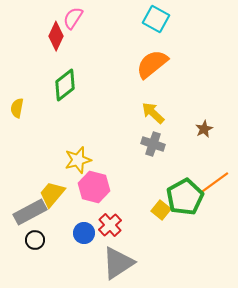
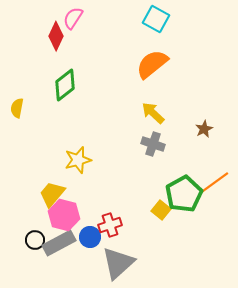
pink hexagon: moved 30 px left, 28 px down
green pentagon: moved 1 px left, 3 px up
gray rectangle: moved 29 px right, 31 px down
red cross: rotated 25 degrees clockwise
blue circle: moved 6 px right, 4 px down
gray triangle: rotated 9 degrees counterclockwise
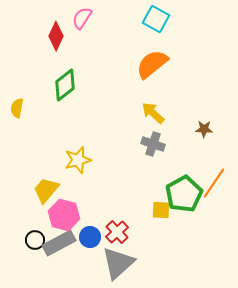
pink semicircle: moved 9 px right
brown star: rotated 30 degrees clockwise
orange line: rotated 20 degrees counterclockwise
yellow trapezoid: moved 6 px left, 4 px up
yellow square: rotated 36 degrees counterclockwise
red cross: moved 7 px right, 7 px down; rotated 25 degrees counterclockwise
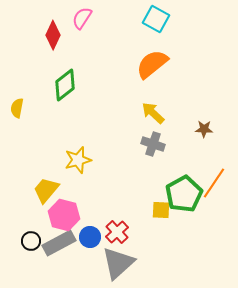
red diamond: moved 3 px left, 1 px up
black circle: moved 4 px left, 1 px down
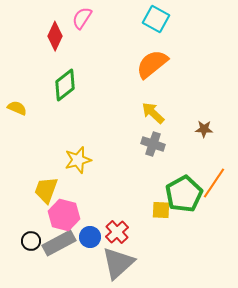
red diamond: moved 2 px right, 1 px down
yellow semicircle: rotated 102 degrees clockwise
yellow trapezoid: rotated 20 degrees counterclockwise
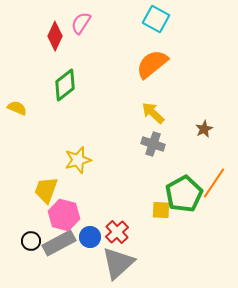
pink semicircle: moved 1 px left, 5 px down
brown star: rotated 30 degrees counterclockwise
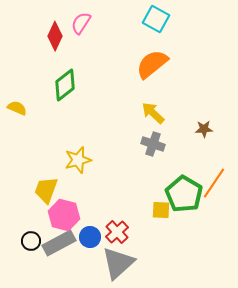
brown star: rotated 24 degrees clockwise
green pentagon: rotated 12 degrees counterclockwise
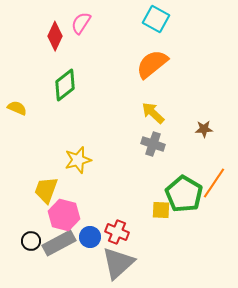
red cross: rotated 25 degrees counterclockwise
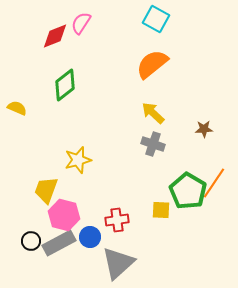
red diamond: rotated 44 degrees clockwise
green pentagon: moved 4 px right, 3 px up
red cross: moved 12 px up; rotated 30 degrees counterclockwise
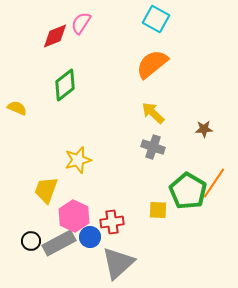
gray cross: moved 3 px down
yellow square: moved 3 px left
pink hexagon: moved 10 px right, 1 px down; rotated 12 degrees clockwise
red cross: moved 5 px left, 2 px down
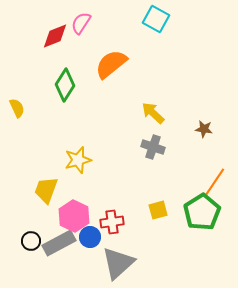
orange semicircle: moved 41 px left
green diamond: rotated 20 degrees counterclockwise
yellow semicircle: rotated 42 degrees clockwise
brown star: rotated 12 degrees clockwise
green pentagon: moved 14 px right, 21 px down; rotated 9 degrees clockwise
yellow square: rotated 18 degrees counterclockwise
